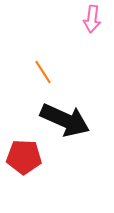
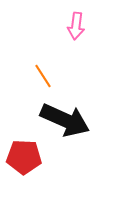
pink arrow: moved 16 px left, 7 px down
orange line: moved 4 px down
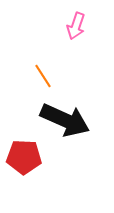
pink arrow: rotated 12 degrees clockwise
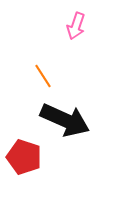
red pentagon: rotated 16 degrees clockwise
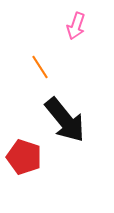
orange line: moved 3 px left, 9 px up
black arrow: rotated 27 degrees clockwise
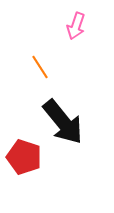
black arrow: moved 2 px left, 2 px down
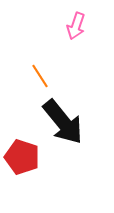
orange line: moved 9 px down
red pentagon: moved 2 px left
